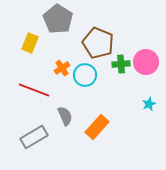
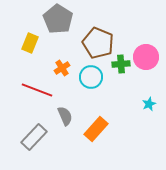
pink circle: moved 5 px up
cyan circle: moved 6 px right, 2 px down
red line: moved 3 px right
orange rectangle: moved 1 px left, 2 px down
gray rectangle: rotated 16 degrees counterclockwise
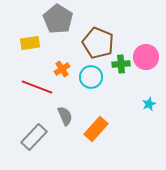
yellow rectangle: rotated 60 degrees clockwise
orange cross: moved 1 px down
red line: moved 3 px up
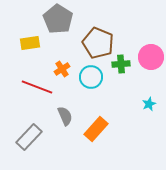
pink circle: moved 5 px right
gray rectangle: moved 5 px left
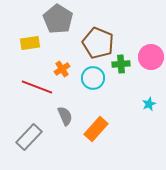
cyan circle: moved 2 px right, 1 px down
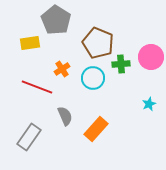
gray pentagon: moved 2 px left, 1 px down
gray rectangle: rotated 8 degrees counterclockwise
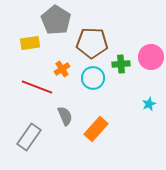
brown pentagon: moved 6 px left; rotated 20 degrees counterclockwise
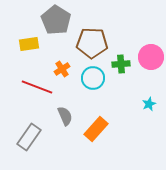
yellow rectangle: moved 1 px left, 1 px down
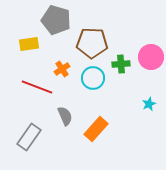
gray pentagon: rotated 16 degrees counterclockwise
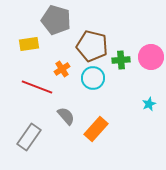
brown pentagon: moved 3 px down; rotated 12 degrees clockwise
green cross: moved 4 px up
gray semicircle: moved 1 px right; rotated 18 degrees counterclockwise
